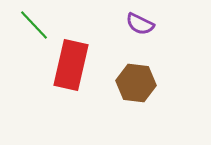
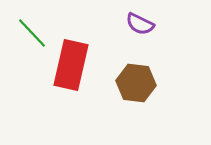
green line: moved 2 px left, 8 px down
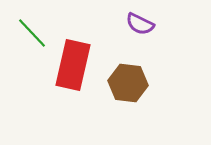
red rectangle: moved 2 px right
brown hexagon: moved 8 px left
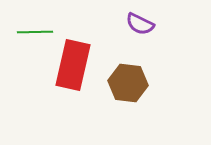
green line: moved 3 px right, 1 px up; rotated 48 degrees counterclockwise
